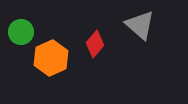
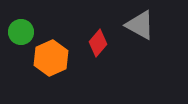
gray triangle: rotated 12 degrees counterclockwise
red diamond: moved 3 px right, 1 px up
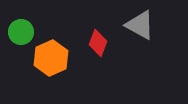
red diamond: rotated 20 degrees counterclockwise
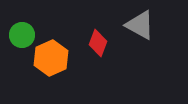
green circle: moved 1 px right, 3 px down
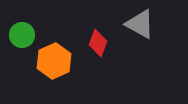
gray triangle: moved 1 px up
orange hexagon: moved 3 px right, 3 px down
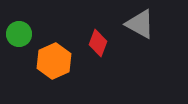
green circle: moved 3 px left, 1 px up
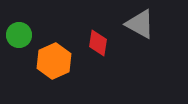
green circle: moved 1 px down
red diamond: rotated 12 degrees counterclockwise
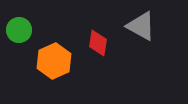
gray triangle: moved 1 px right, 2 px down
green circle: moved 5 px up
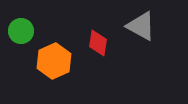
green circle: moved 2 px right, 1 px down
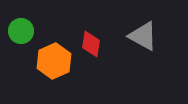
gray triangle: moved 2 px right, 10 px down
red diamond: moved 7 px left, 1 px down
